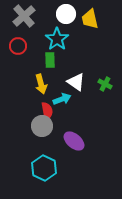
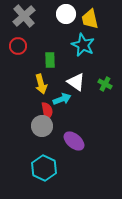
cyan star: moved 26 px right, 6 px down; rotated 10 degrees counterclockwise
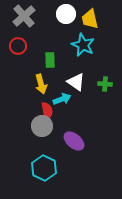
green cross: rotated 24 degrees counterclockwise
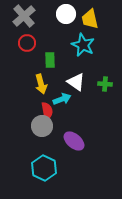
red circle: moved 9 px right, 3 px up
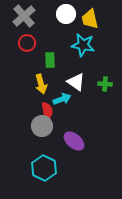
cyan star: rotated 15 degrees counterclockwise
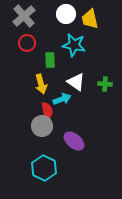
cyan star: moved 9 px left
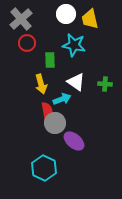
gray cross: moved 3 px left, 3 px down
gray circle: moved 13 px right, 3 px up
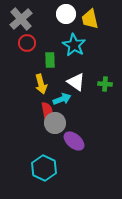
cyan star: rotated 20 degrees clockwise
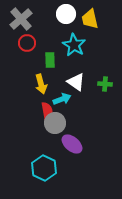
purple ellipse: moved 2 px left, 3 px down
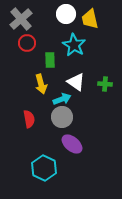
red semicircle: moved 18 px left, 8 px down
gray circle: moved 7 px right, 6 px up
